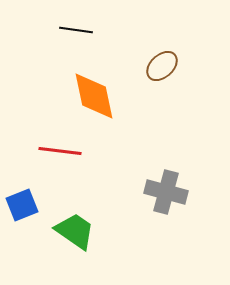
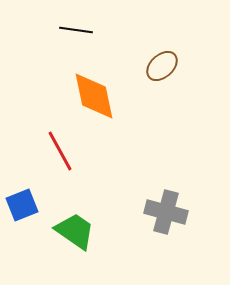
red line: rotated 54 degrees clockwise
gray cross: moved 20 px down
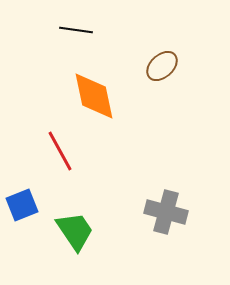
green trapezoid: rotated 21 degrees clockwise
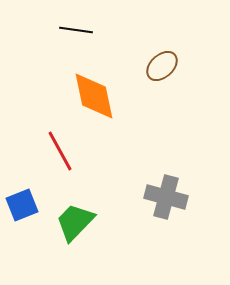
gray cross: moved 15 px up
green trapezoid: moved 9 px up; rotated 102 degrees counterclockwise
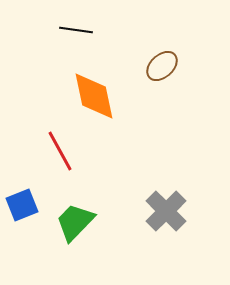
gray cross: moved 14 px down; rotated 30 degrees clockwise
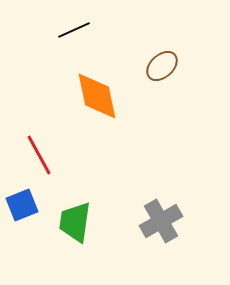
black line: moved 2 px left; rotated 32 degrees counterclockwise
orange diamond: moved 3 px right
red line: moved 21 px left, 4 px down
gray cross: moved 5 px left, 10 px down; rotated 15 degrees clockwise
green trapezoid: rotated 36 degrees counterclockwise
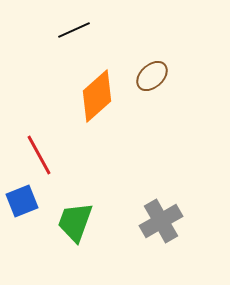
brown ellipse: moved 10 px left, 10 px down
orange diamond: rotated 60 degrees clockwise
blue square: moved 4 px up
green trapezoid: rotated 12 degrees clockwise
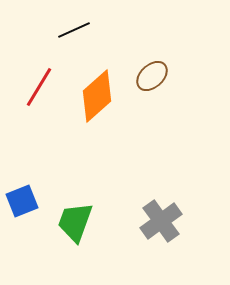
red line: moved 68 px up; rotated 60 degrees clockwise
gray cross: rotated 6 degrees counterclockwise
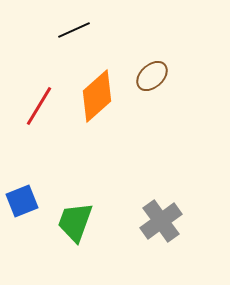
red line: moved 19 px down
